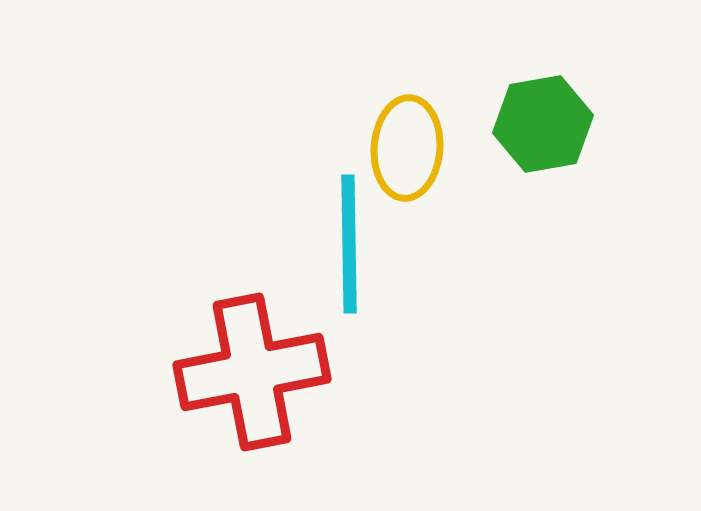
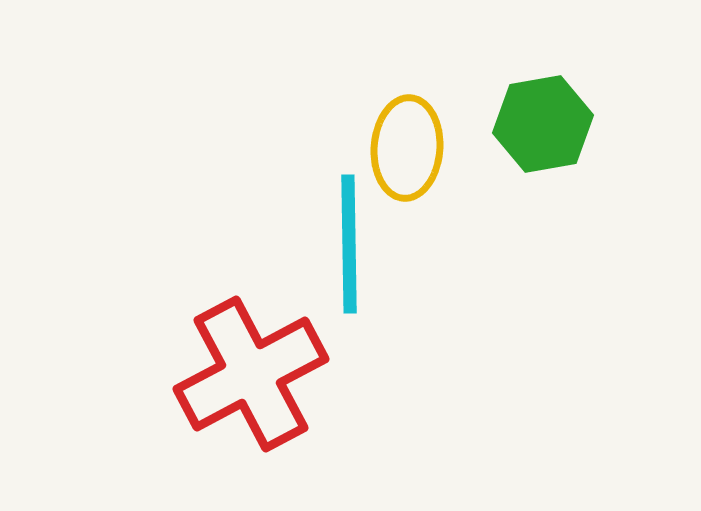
red cross: moved 1 px left, 2 px down; rotated 17 degrees counterclockwise
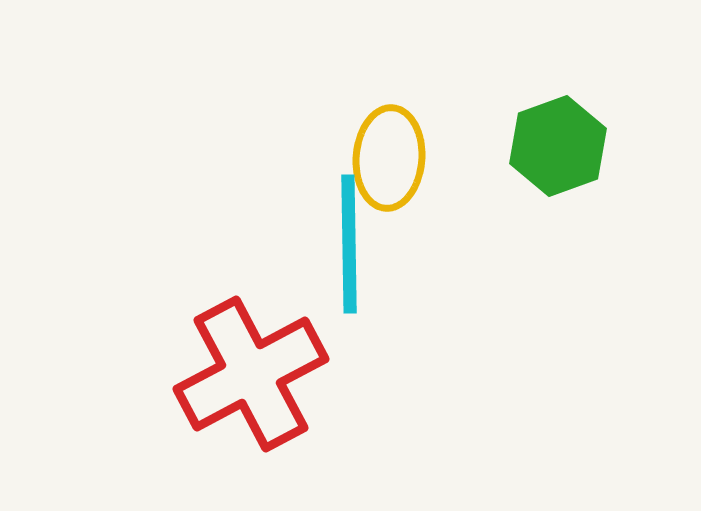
green hexagon: moved 15 px right, 22 px down; rotated 10 degrees counterclockwise
yellow ellipse: moved 18 px left, 10 px down
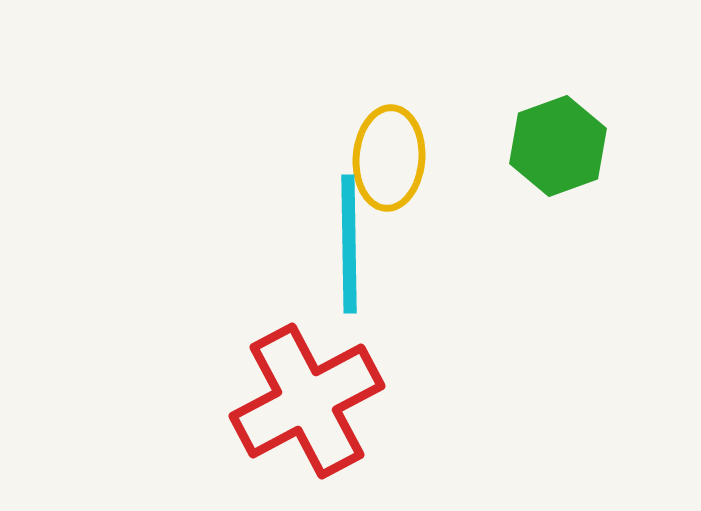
red cross: moved 56 px right, 27 px down
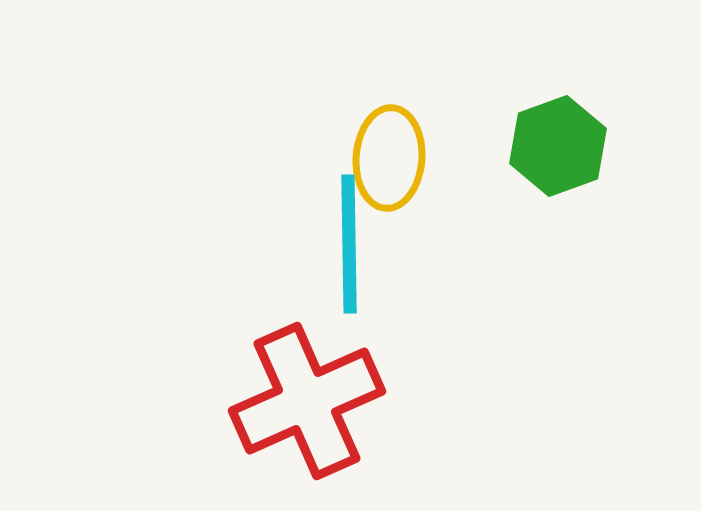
red cross: rotated 4 degrees clockwise
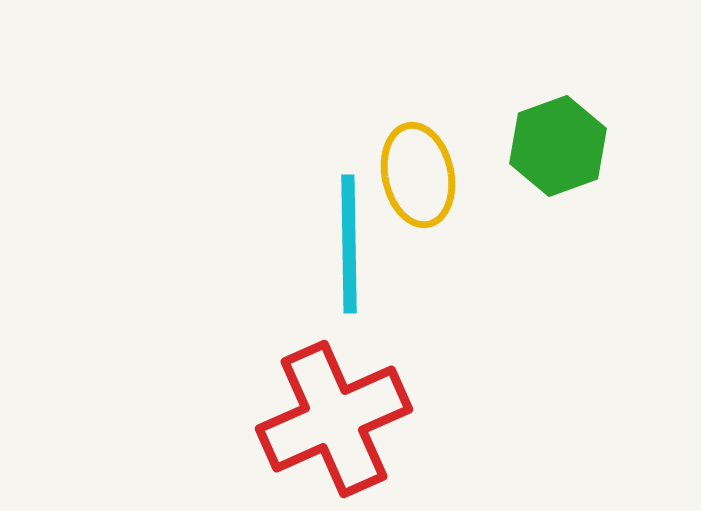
yellow ellipse: moved 29 px right, 17 px down; rotated 16 degrees counterclockwise
red cross: moved 27 px right, 18 px down
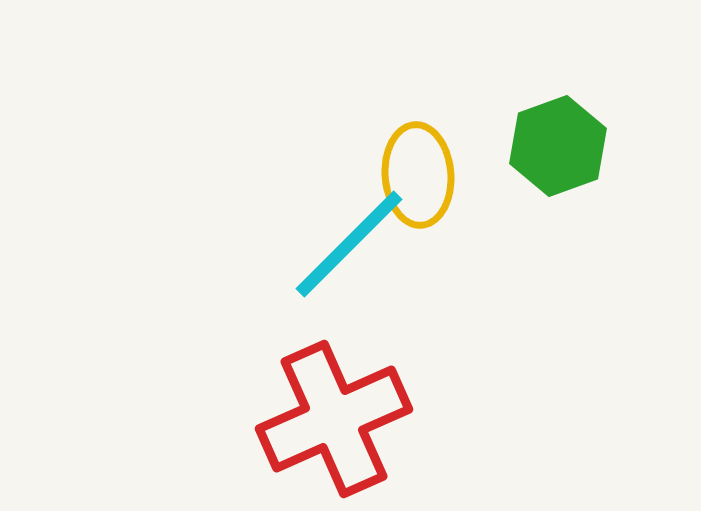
yellow ellipse: rotated 8 degrees clockwise
cyan line: rotated 46 degrees clockwise
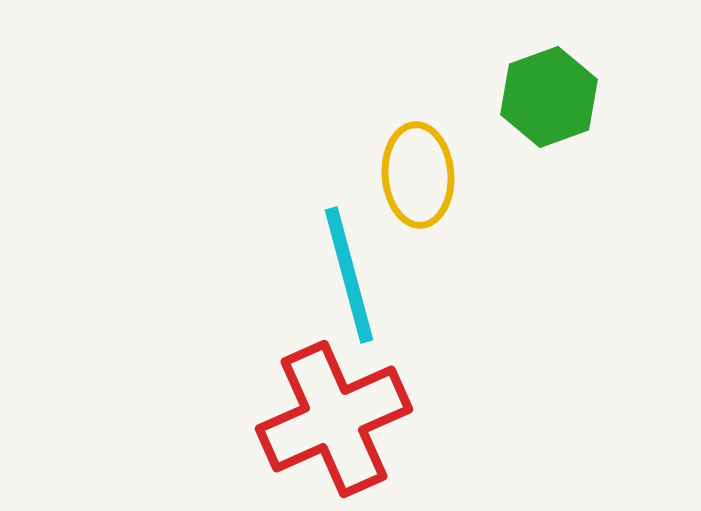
green hexagon: moved 9 px left, 49 px up
cyan line: moved 31 px down; rotated 60 degrees counterclockwise
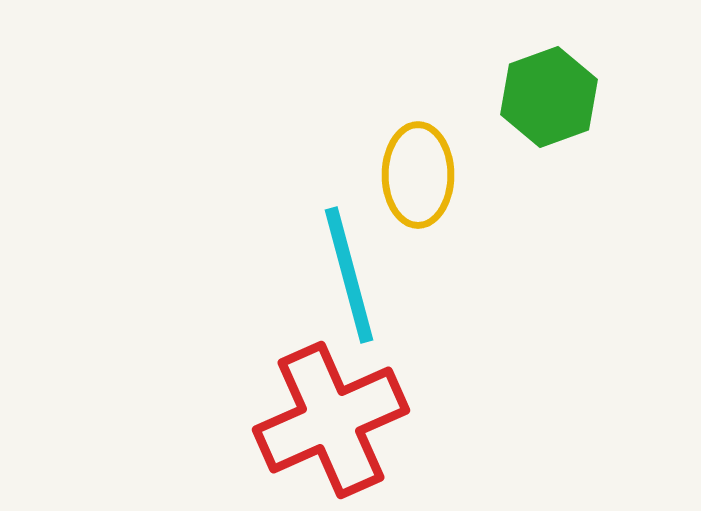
yellow ellipse: rotated 4 degrees clockwise
red cross: moved 3 px left, 1 px down
